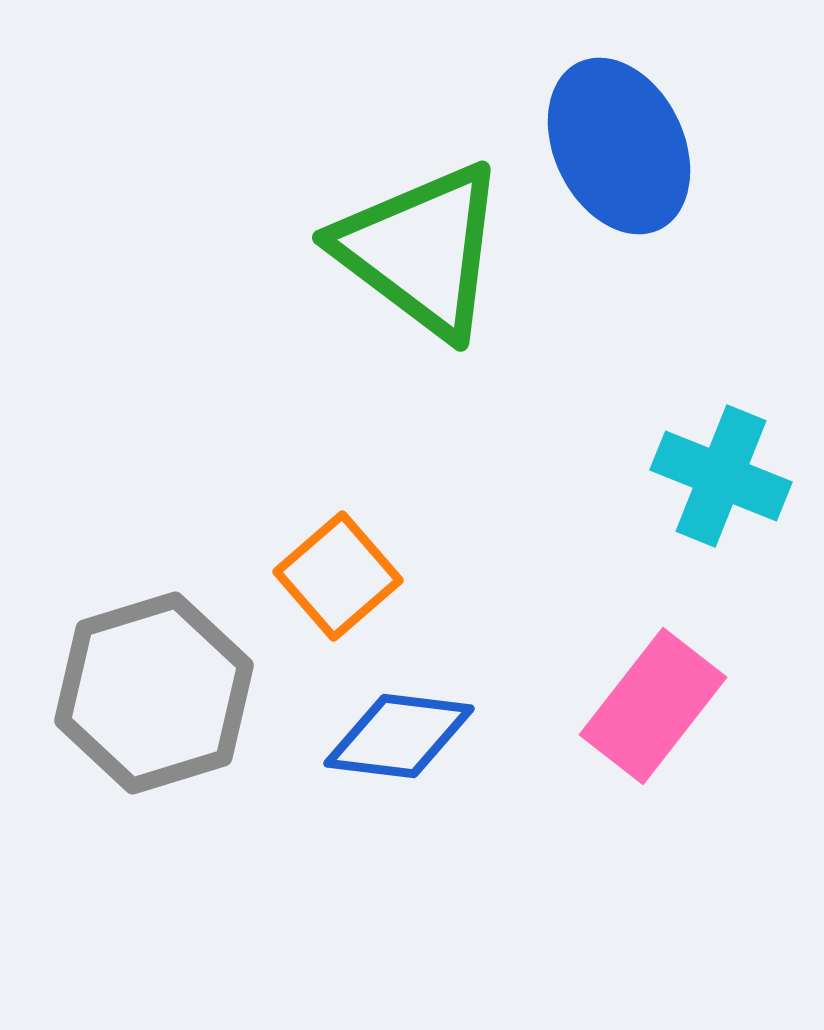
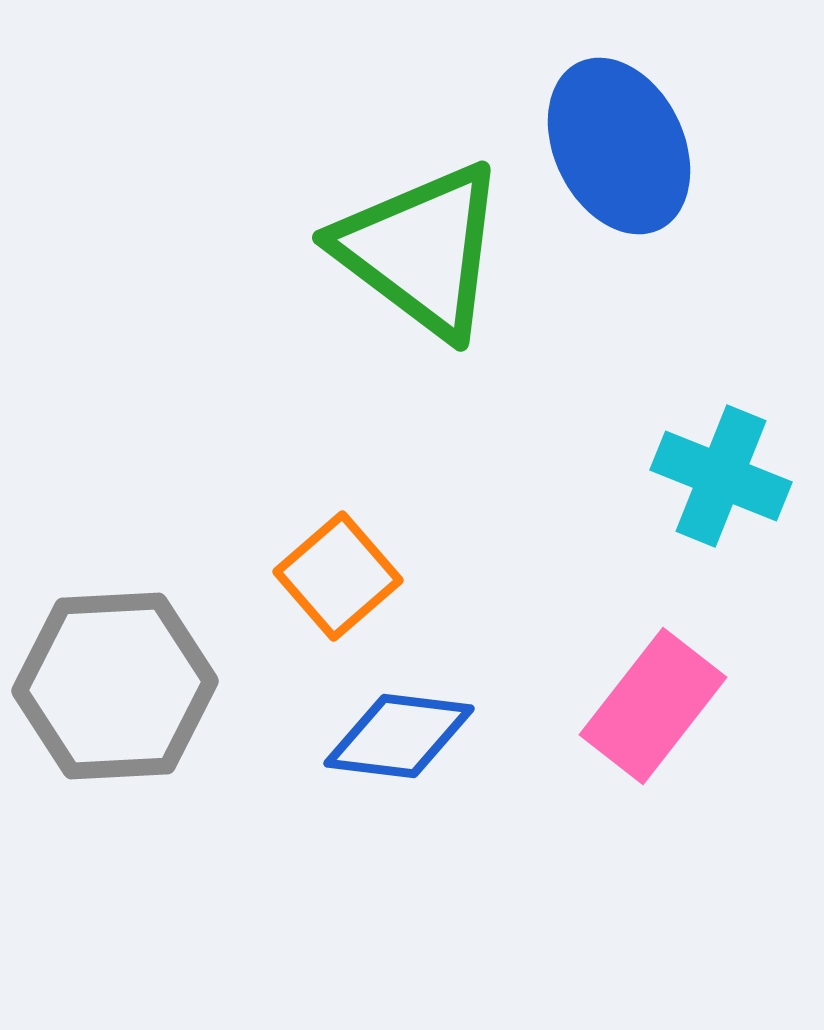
gray hexagon: moved 39 px left, 7 px up; rotated 14 degrees clockwise
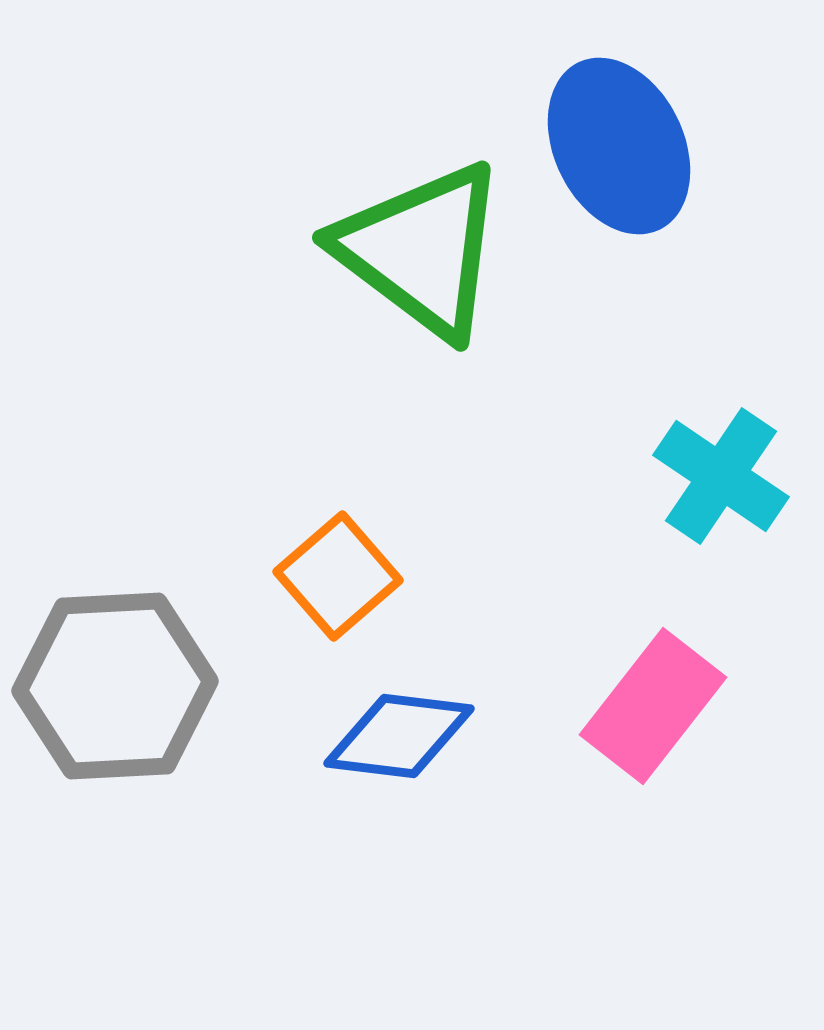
cyan cross: rotated 12 degrees clockwise
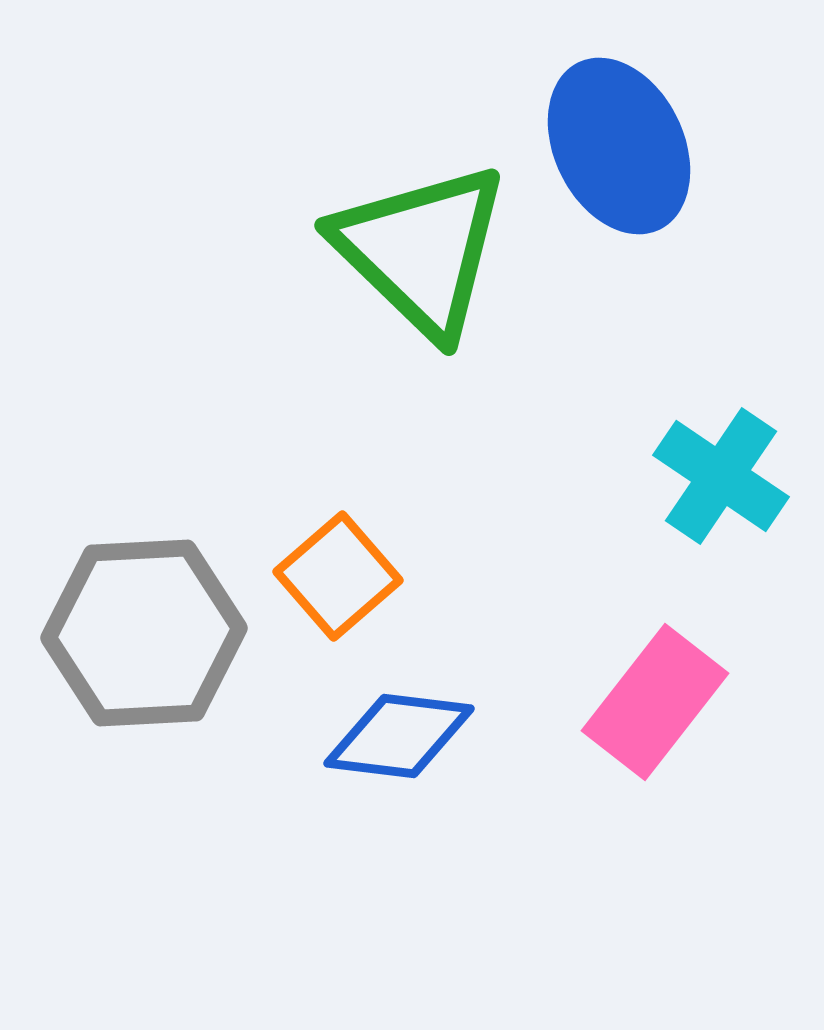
green triangle: rotated 7 degrees clockwise
gray hexagon: moved 29 px right, 53 px up
pink rectangle: moved 2 px right, 4 px up
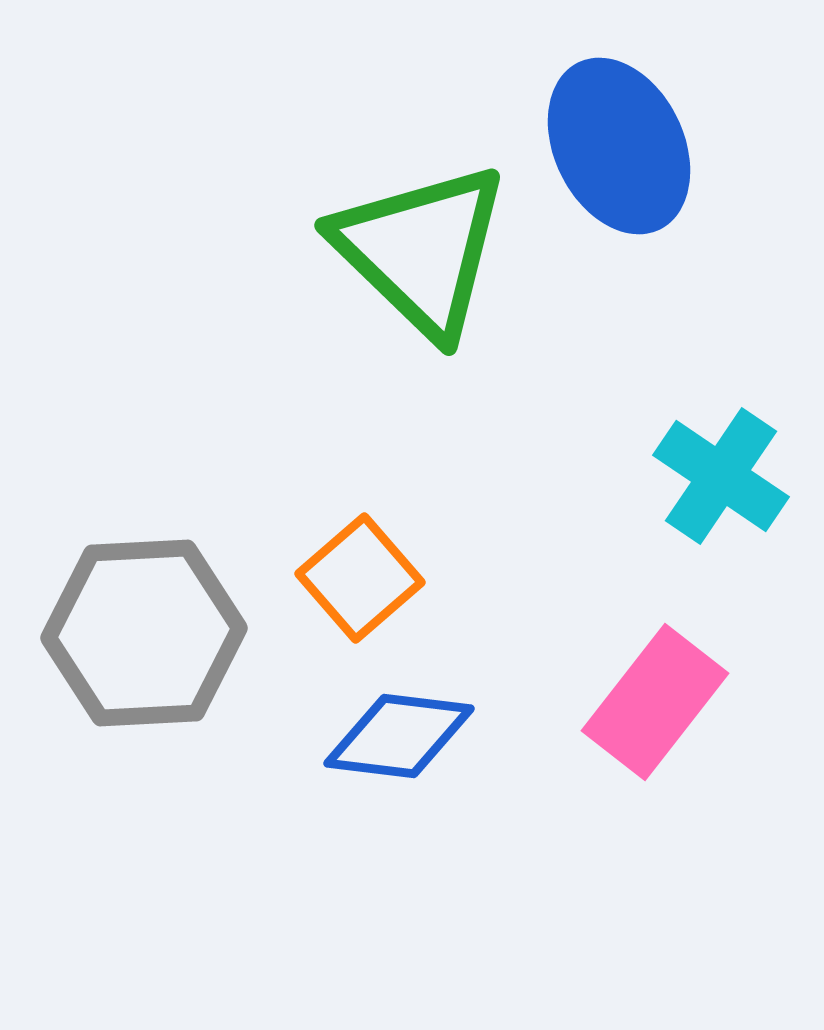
orange square: moved 22 px right, 2 px down
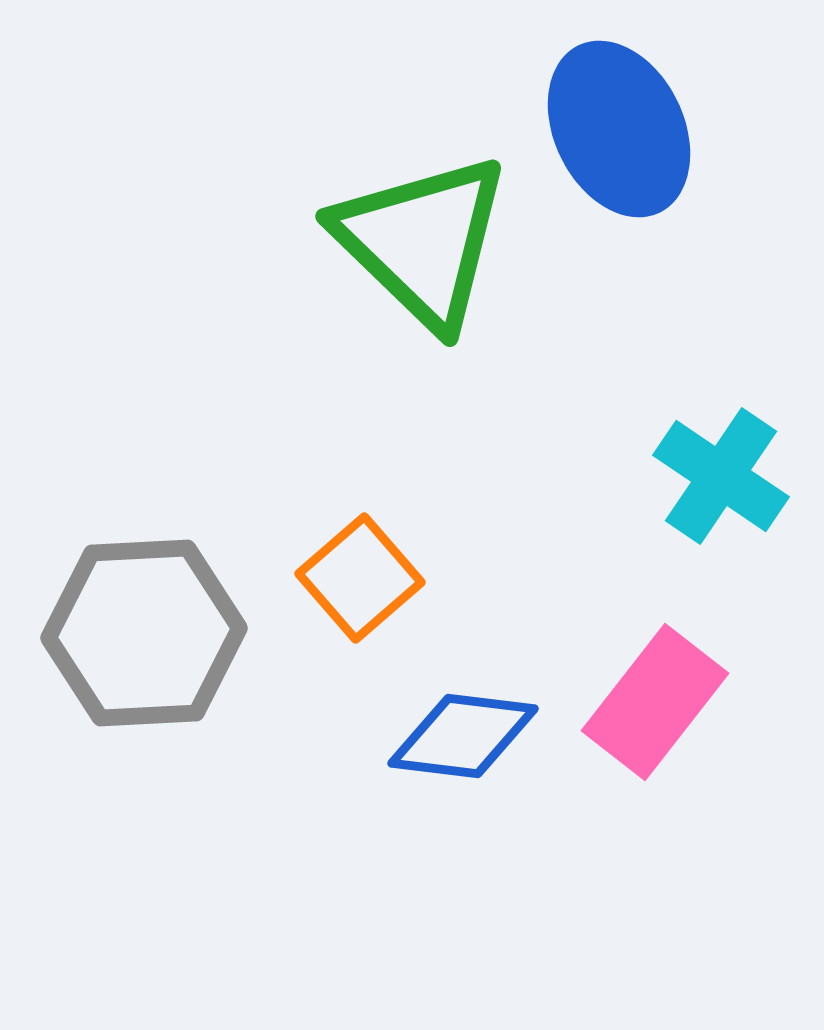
blue ellipse: moved 17 px up
green triangle: moved 1 px right, 9 px up
blue diamond: moved 64 px right
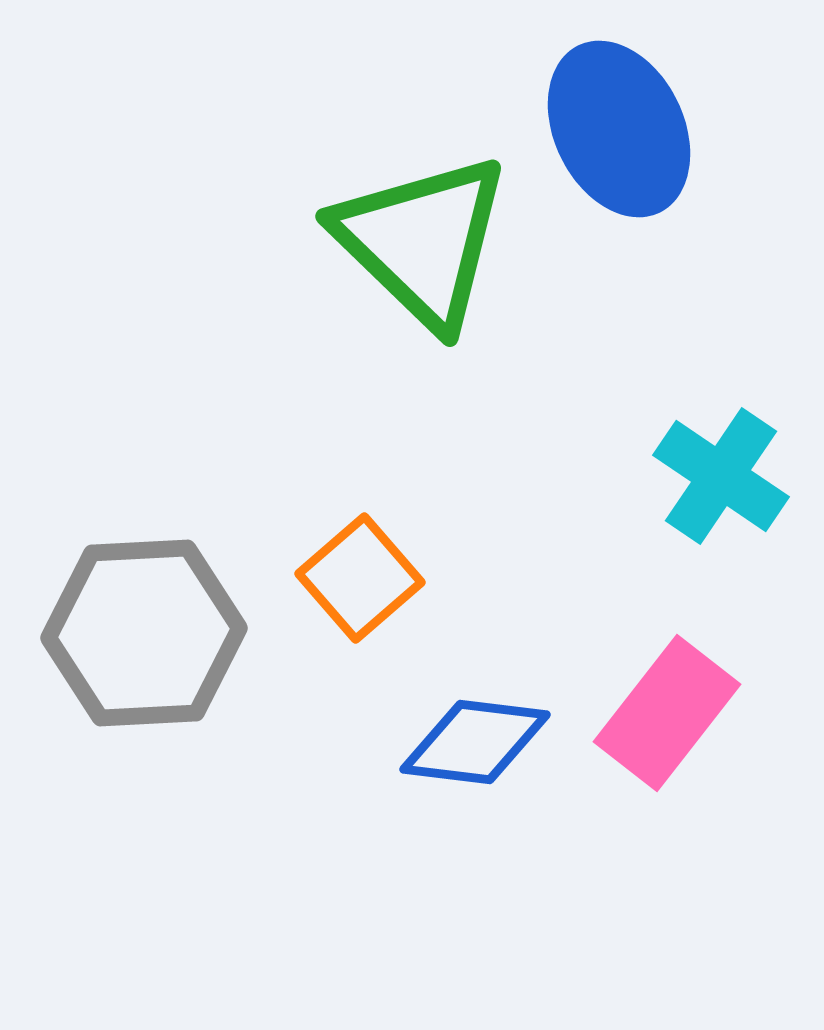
pink rectangle: moved 12 px right, 11 px down
blue diamond: moved 12 px right, 6 px down
